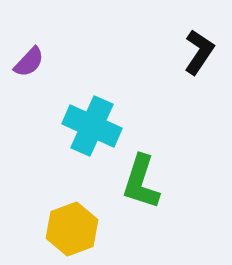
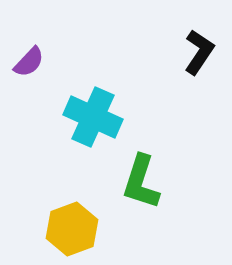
cyan cross: moved 1 px right, 9 px up
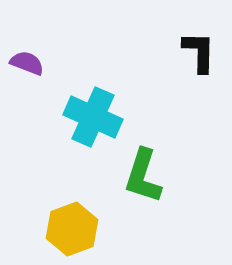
black L-shape: rotated 33 degrees counterclockwise
purple semicircle: moved 2 px left, 1 px down; rotated 112 degrees counterclockwise
green L-shape: moved 2 px right, 6 px up
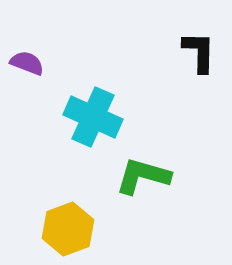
green L-shape: rotated 88 degrees clockwise
yellow hexagon: moved 4 px left
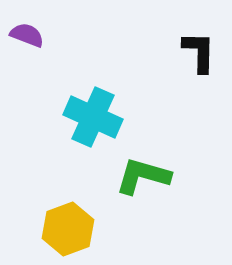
purple semicircle: moved 28 px up
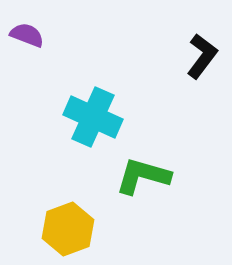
black L-shape: moved 3 px right, 4 px down; rotated 36 degrees clockwise
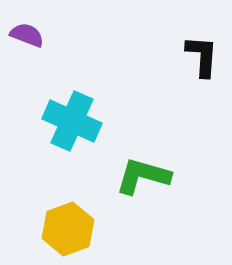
black L-shape: rotated 33 degrees counterclockwise
cyan cross: moved 21 px left, 4 px down
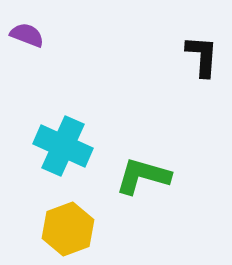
cyan cross: moved 9 px left, 25 px down
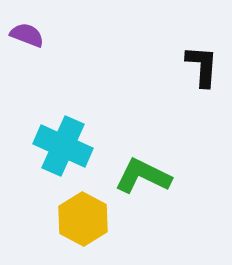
black L-shape: moved 10 px down
green L-shape: rotated 10 degrees clockwise
yellow hexagon: moved 15 px right, 10 px up; rotated 12 degrees counterclockwise
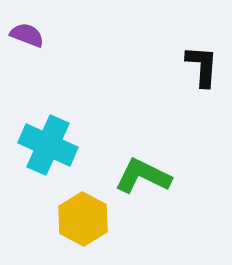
cyan cross: moved 15 px left, 1 px up
